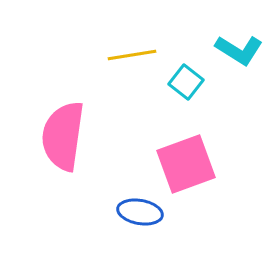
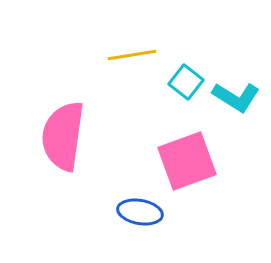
cyan L-shape: moved 3 px left, 47 px down
pink square: moved 1 px right, 3 px up
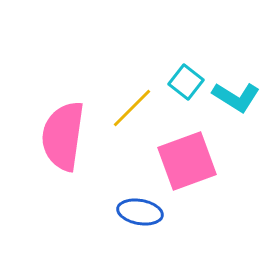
yellow line: moved 53 px down; rotated 36 degrees counterclockwise
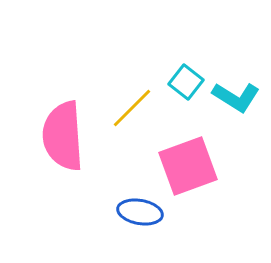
pink semicircle: rotated 12 degrees counterclockwise
pink square: moved 1 px right, 5 px down
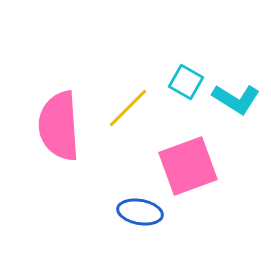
cyan square: rotated 8 degrees counterclockwise
cyan L-shape: moved 2 px down
yellow line: moved 4 px left
pink semicircle: moved 4 px left, 10 px up
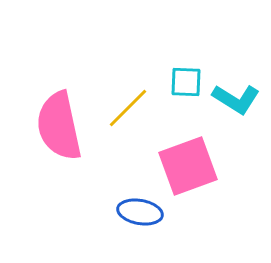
cyan square: rotated 28 degrees counterclockwise
pink semicircle: rotated 8 degrees counterclockwise
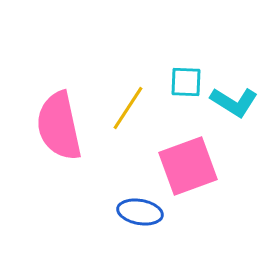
cyan L-shape: moved 2 px left, 3 px down
yellow line: rotated 12 degrees counterclockwise
